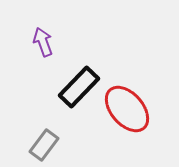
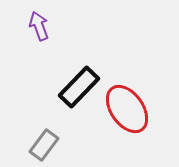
purple arrow: moved 4 px left, 16 px up
red ellipse: rotated 6 degrees clockwise
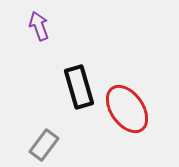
black rectangle: rotated 60 degrees counterclockwise
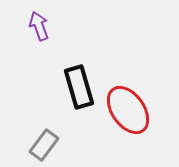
red ellipse: moved 1 px right, 1 px down
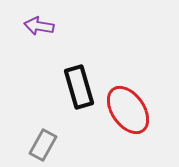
purple arrow: rotated 60 degrees counterclockwise
gray rectangle: moved 1 px left; rotated 8 degrees counterclockwise
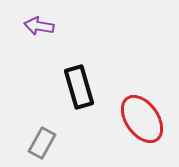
red ellipse: moved 14 px right, 9 px down
gray rectangle: moved 1 px left, 2 px up
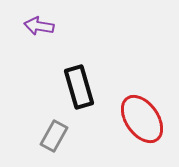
gray rectangle: moved 12 px right, 7 px up
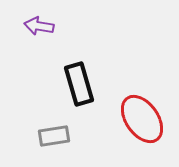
black rectangle: moved 3 px up
gray rectangle: rotated 52 degrees clockwise
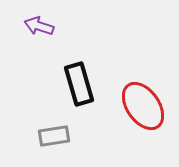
purple arrow: rotated 8 degrees clockwise
red ellipse: moved 1 px right, 13 px up
